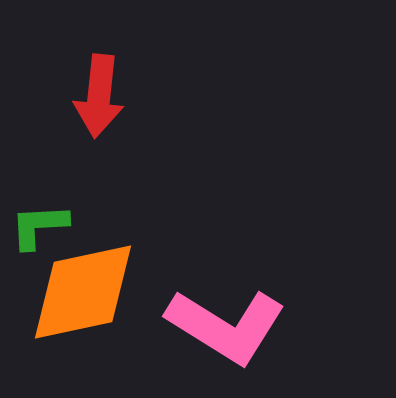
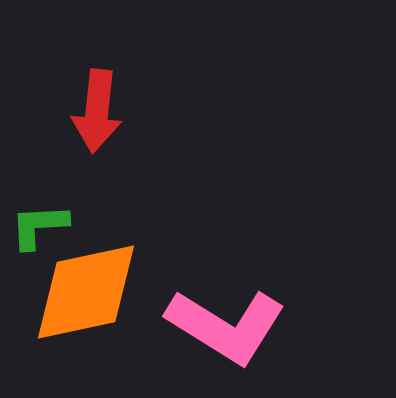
red arrow: moved 2 px left, 15 px down
orange diamond: moved 3 px right
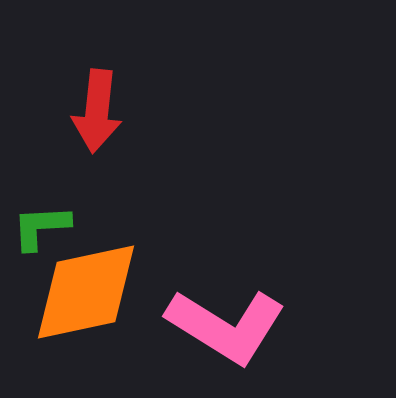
green L-shape: moved 2 px right, 1 px down
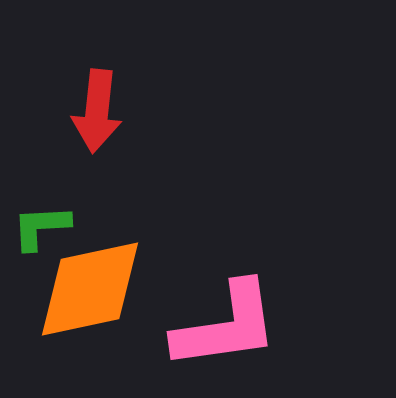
orange diamond: moved 4 px right, 3 px up
pink L-shape: rotated 40 degrees counterclockwise
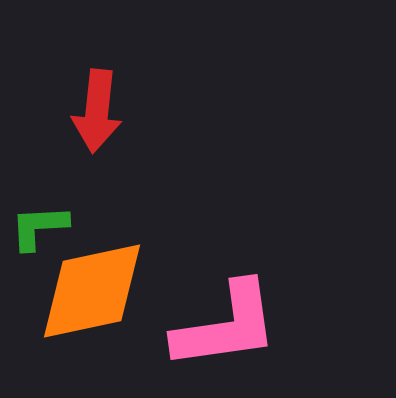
green L-shape: moved 2 px left
orange diamond: moved 2 px right, 2 px down
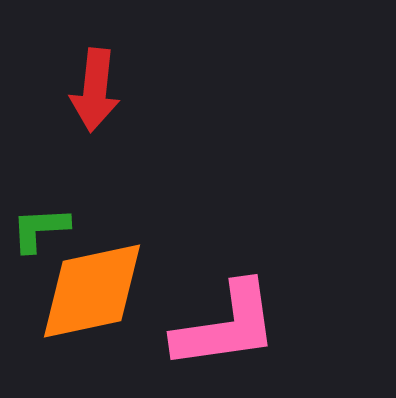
red arrow: moved 2 px left, 21 px up
green L-shape: moved 1 px right, 2 px down
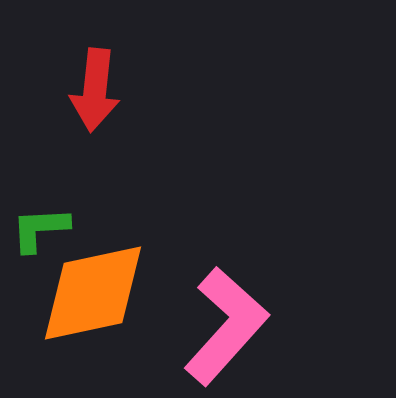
orange diamond: moved 1 px right, 2 px down
pink L-shape: rotated 40 degrees counterclockwise
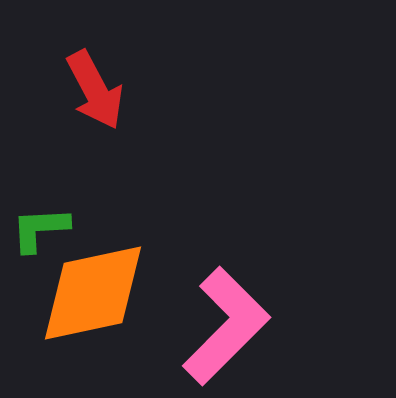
red arrow: rotated 34 degrees counterclockwise
pink L-shape: rotated 3 degrees clockwise
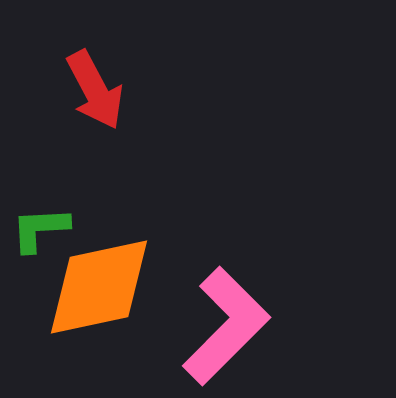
orange diamond: moved 6 px right, 6 px up
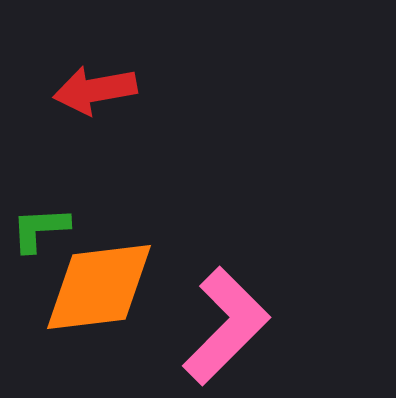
red arrow: rotated 108 degrees clockwise
orange diamond: rotated 5 degrees clockwise
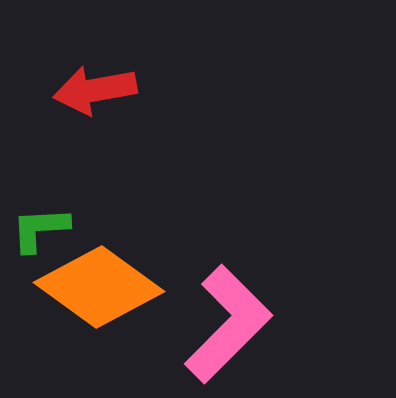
orange diamond: rotated 43 degrees clockwise
pink L-shape: moved 2 px right, 2 px up
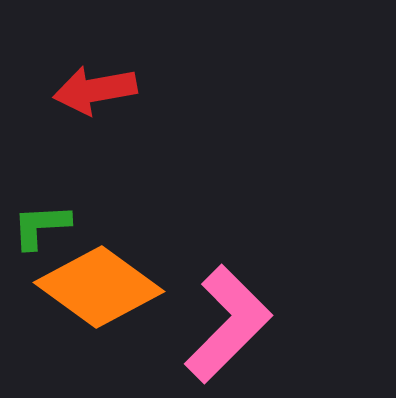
green L-shape: moved 1 px right, 3 px up
